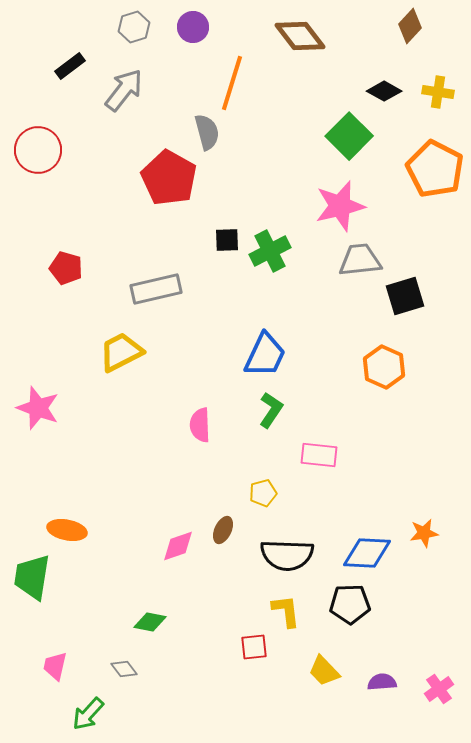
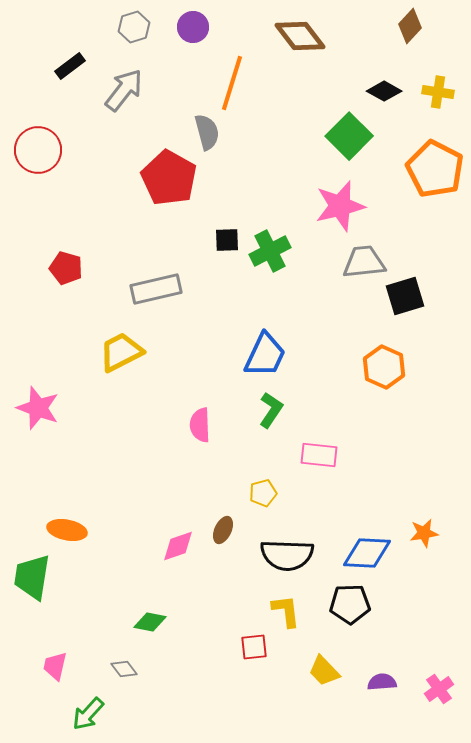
gray trapezoid at (360, 260): moved 4 px right, 2 px down
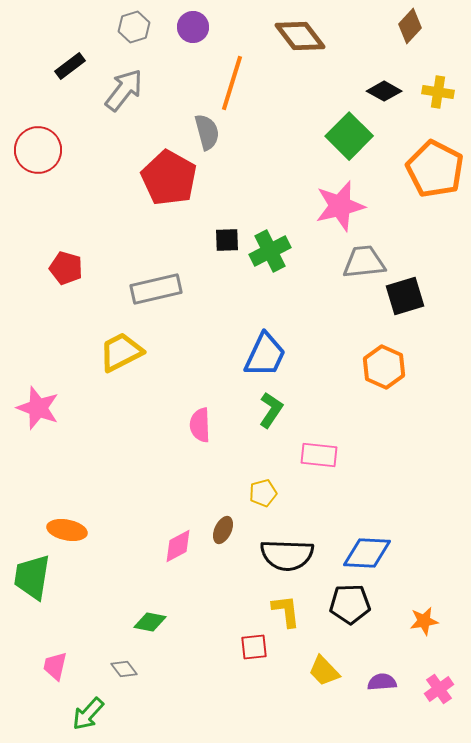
orange star at (424, 533): moved 88 px down
pink diamond at (178, 546): rotated 9 degrees counterclockwise
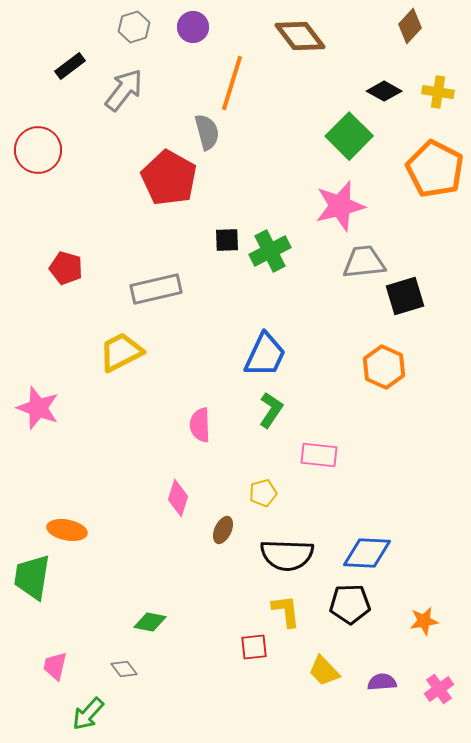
pink diamond at (178, 546): moved 48 px up; rotated 45 degrees counterclockwise
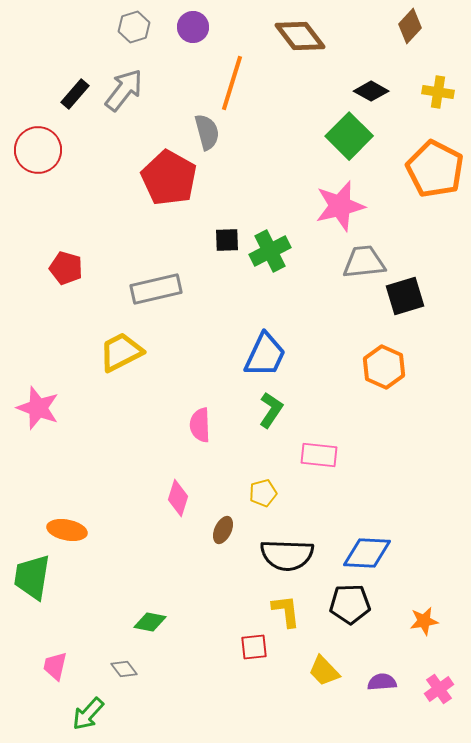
black rectangle at (70, 66): moved 5 px right, 28 px down; rotated 12 degrees counterclockwise
black diamond at (384, 91): moved 13 px left
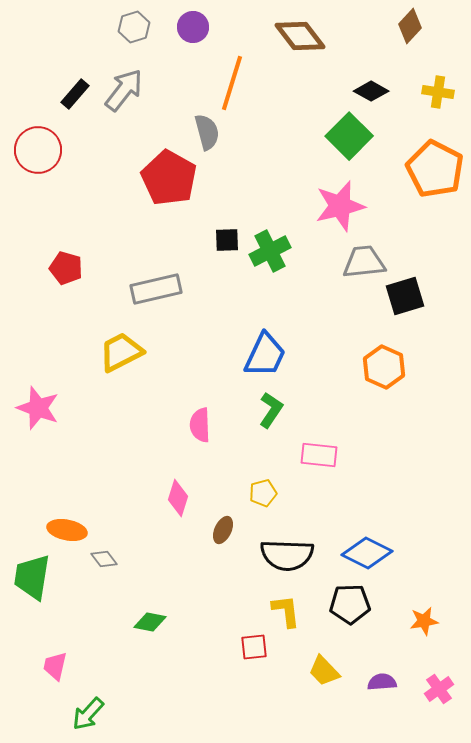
blue diamond at (367, 553): rotated 24 degrees clockwise
gray diamond at (124, 669): moved 20 px left, 110 px up
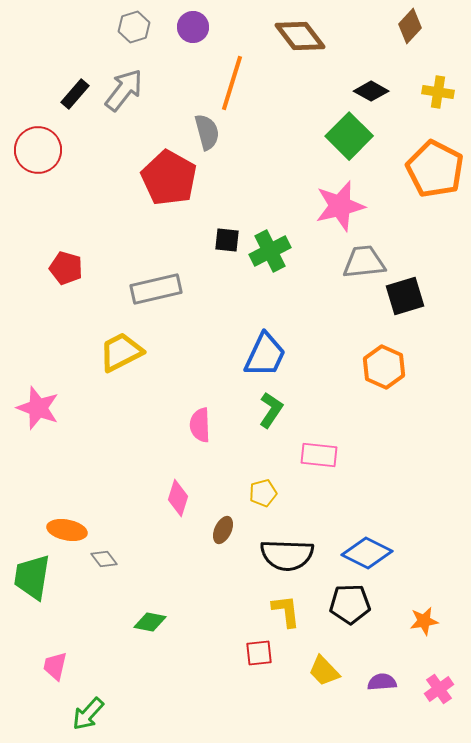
black square at (227, 240): rotated 8 degrees clockwise
red square at (254, 647): moved 5 px right, 6 px down
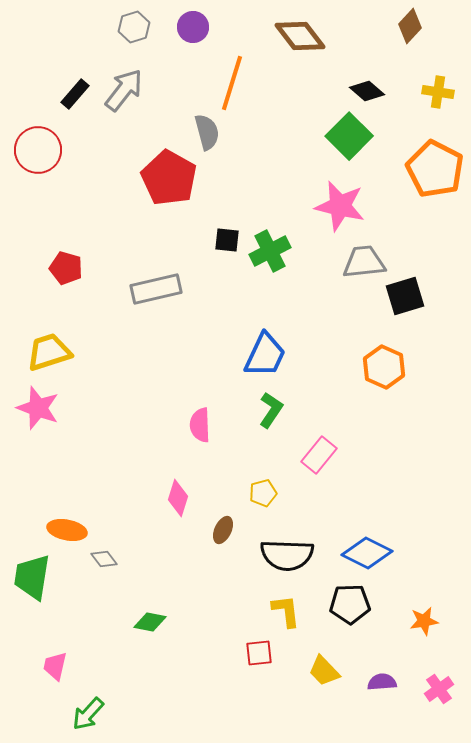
black diamond at (371, 91): moved 4 px left; rotated 12 degrees clockwise
pink star at (340, 206): rotated 27 degrees clockwise
yellow trapezoid at (121, 352): moved 72 px left; rotated 9 degrees clockwise
pink rectangle at (319, 455): rotated 57 degrees counterclockwise
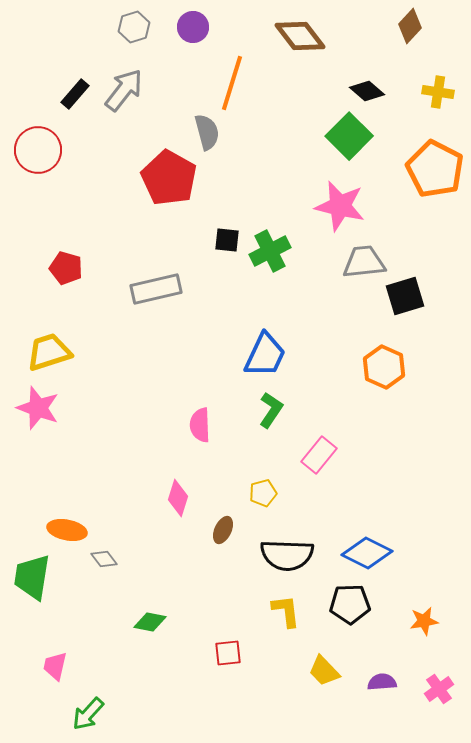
red square at (259, 653): moved 31 px left
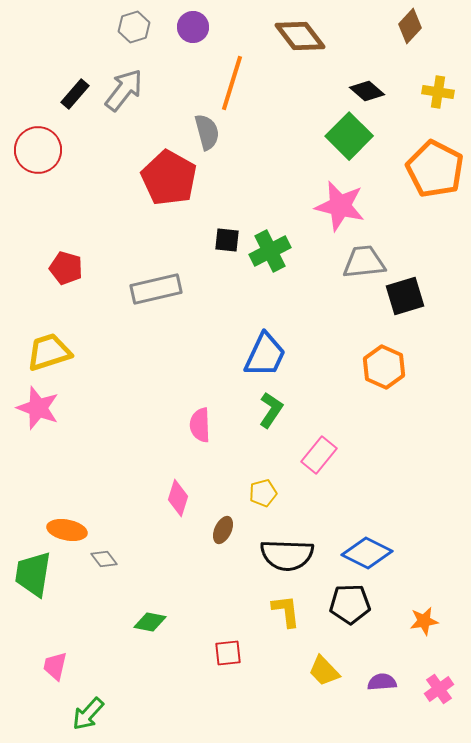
green trapezoid at (32, 577): moved 1 px right, 3 px up
